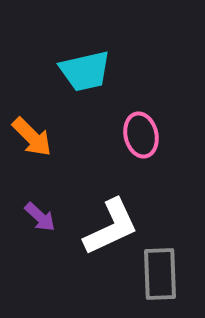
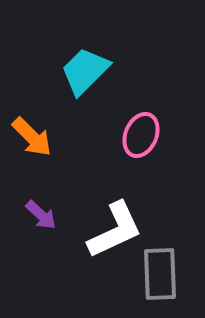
cyan trapezoid: rotated 148 degrees clockwise
pink ellipse: rotated 36 degrees clockwise
purple arrow: moved 1 px right, 2 px up
white L-shape: moved 4 px right, 3 px down
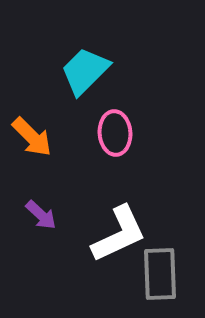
pink ellipse: moved 26 px left, 2 px up; rotated 27 degrees counterclockwise
white L-shape: moved 4 px right, 4 px down
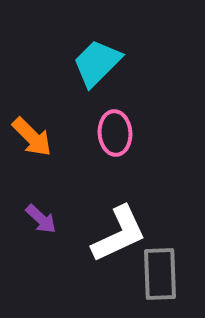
cyan trapezoid: moved 12 px right, 8 px up
purple arrow: moved 4 px down
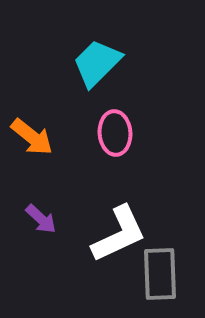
orange arrow: rotated 6 degrees counterclockwise
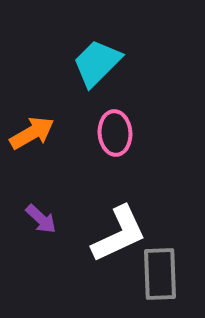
orange arrow: moved 4 px up; rotated 69 degrees counterclockwise
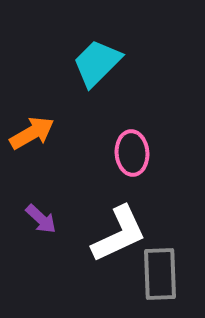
pink ellipse: moved 17 px right, 20 px down
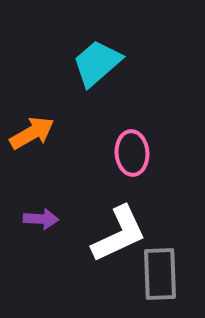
cyan trapezoid: rotated 4 degrees clockwise
purple arrow: rotated 40 degrees counterclockwise
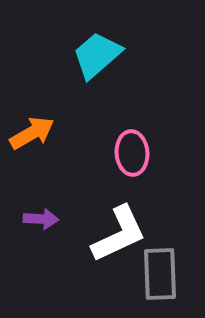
cyan trapezoid: moved 8 px up
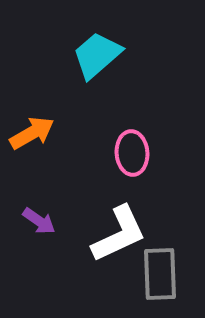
purple arrow: moved 2 px left, 2 px down; rotated 32 degrees clockwise
